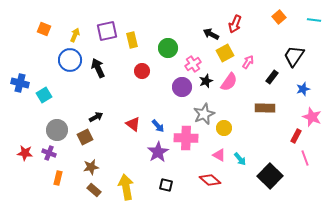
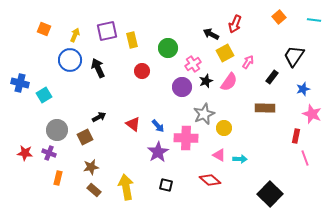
black arrow at (96, 117): moved 3 px right
pink star at (312, 117): moved 3 px up
red rectangle at (296, 136): rotated 16 degrees counterclockwise
cyan arrow at (240, 159): rotated 48 degrees counterclockwise
black square at (270, 176): moved 18 px down
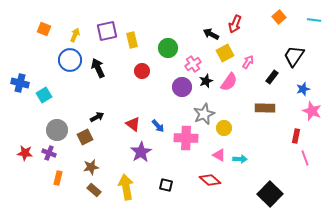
pink star at (312, 114): moved 3 px up
black arrow at (99, 117): moved 2 px left
purple star at (158, 152): moved 17 px left
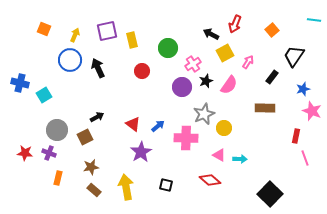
orange square at (279, 17): moved 7 px left, 13 px down
pink semicircle at (229, 82): moved 3 px down
blue arrow at (158, 126): rotated 88 degrees counterclockwise
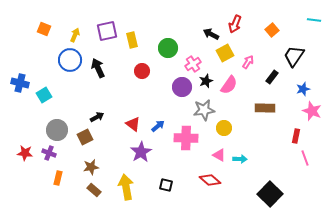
gray star at (204, 114): moved 4 px up; rotated 15 degrees clockwise
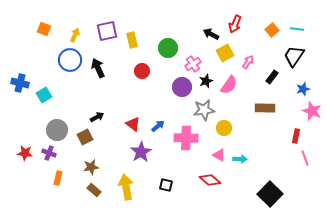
cyan line at (314, 20): moved 17 px left, 9 px down
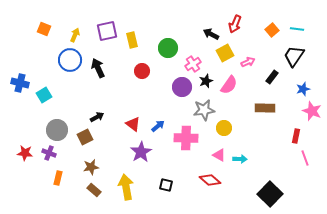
pink arrow at (248, 62): rotated 32 degrees clockwise
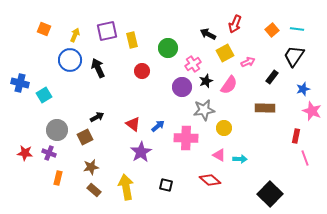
black arrow at (211, 34): moved 3 px left
